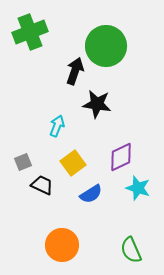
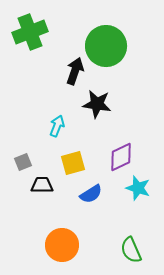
yellow square: rotated 20 degrees clockwise
black trapezoid: rotated 25 degrees counterclockwise
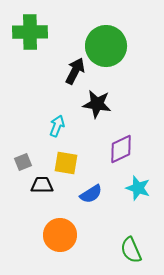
green cross: rotated 20 degrees clockwise
black arrow: rotated 8 degrees clockwise
purple diamond: moved 8 px up
yellow square: moved 7 px left; rotated 25 degrees clockwise
orange circle: moved 2 px left, 10 px up
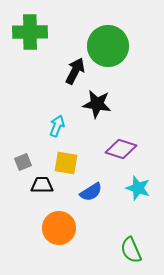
green circle: moved 2 px right
purple diamond: rotated 44 degrees clockwise
blue semicircle: moved 2 px up
orange circle: moved 1 px left, 7 px up
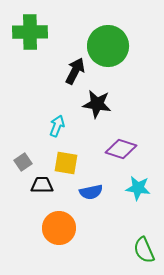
gray square: rotated 12 degrees counterclockwise
cyan star: rotated 10 degrees counterclockwise
blue semicircle: rotated 20 degrees clockwise
green semicircle: moved 13 px right
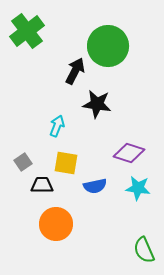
green cross: moved 3 px left, 1 px up; rotated 36 degrees counterclockwise
purple diamond: moved 8 px right, 4 px down
blue semicircle: moved 4 px right, 6 px up
orange circle: moved 3 px left, 4 px up
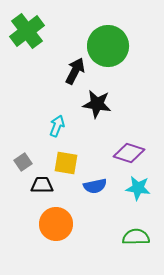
green semicircle: moved 8 px left, 13 px up; rotated 112 degrees clockwise
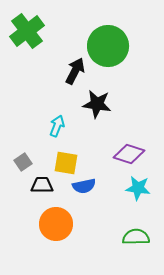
purple diamond: moved 1 px down
blue semicircle: moved 11 px left
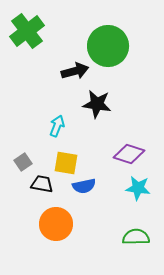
black arrow: rotated 48 degrees clockwise
black trapezoid: moved 1 px up; rotated 10 degrees clockwise
